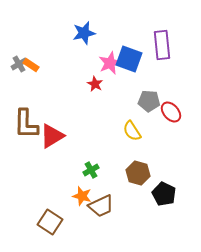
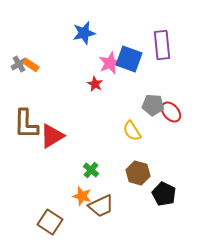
gray pentagon: moved 4 px right, 4 px down
green cross: rotated 21 degrees counterclockwise
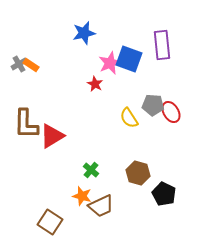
red ellipse: rotated 10 degrees clockwise
yellow semicircle: moved 3 px left, 13 px up
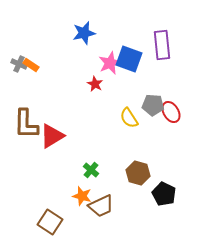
gray cross: rotated 35 degrees counterclockwise
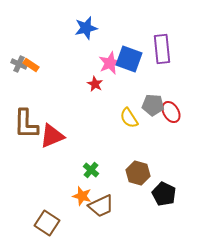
blue star: moved 2 px right, 5 px up
purple rectangle: moved 4 px down
red triangle: rotated 8 degrees clockwise
brown square: moved 3 px left, 1 px down
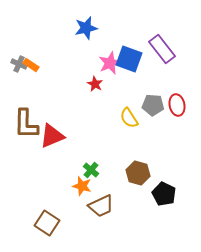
purple rectangle: rotated 32 degrees counterclockwise
red ellipse: moved 6 px right, 7 px up; rotated 20 degrees clockwise
orange star: moved 10 px up
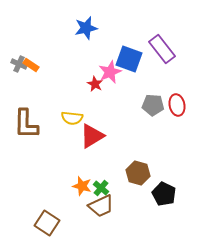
pink star: moved 9 px down
yellow semicircle: moved 57 px left; rotated 50 degrees counterclockwise
red triangle: moved 40 px right; rotated 8 degrees counterclockwise
green cross: moved 10 px right, 18 px down
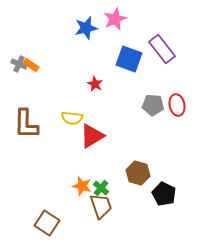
pink star: moved 5 px right, 53 px up
brown trapezoid: rotated 84 degrees counterclockwise
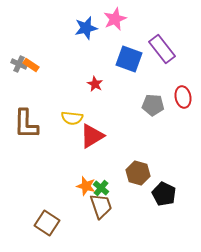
red ellipse: moved 6 px right, 8 px up
orange star: moved 4 px right
